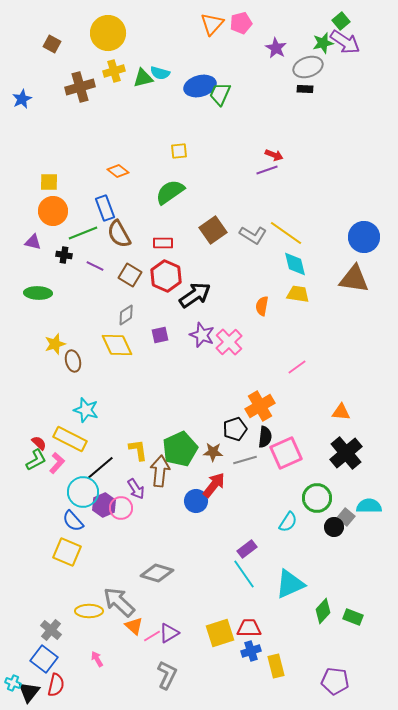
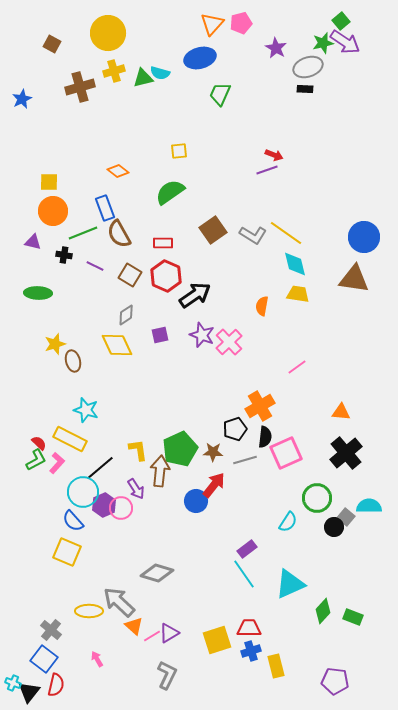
blue ellipse at (200, 86): moved 28 px up
yellow square at (220, 633): moved 3 px left, 7 px down
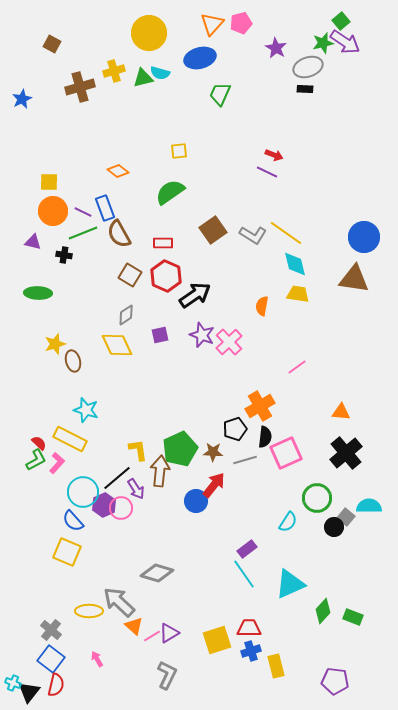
yellow circle at (108, 33): moved 41 px right
purple line at (267, 170): moved 2 px down; rotated 45 degrees clockwise
purple line at (95, 266): moved 12 px left, 54 px up
black line at (100, 468): moved 17 px right, 10 px down
blue square at (44, 659): moved 7 px right
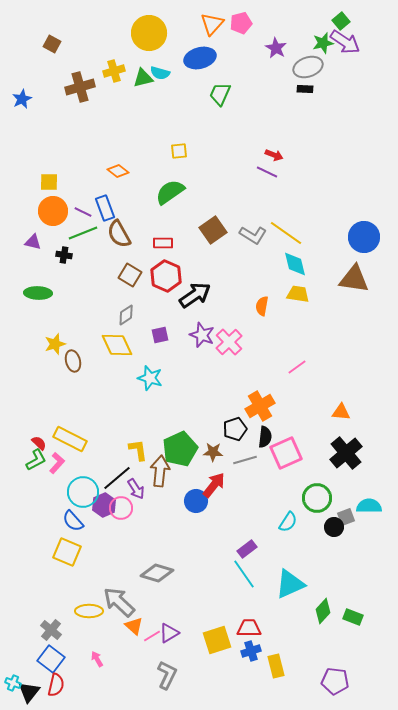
cyan star at (86, 410): moved 64 px right, 32 px up
gray square at (346, 517): rotated 30 degrees clockwise
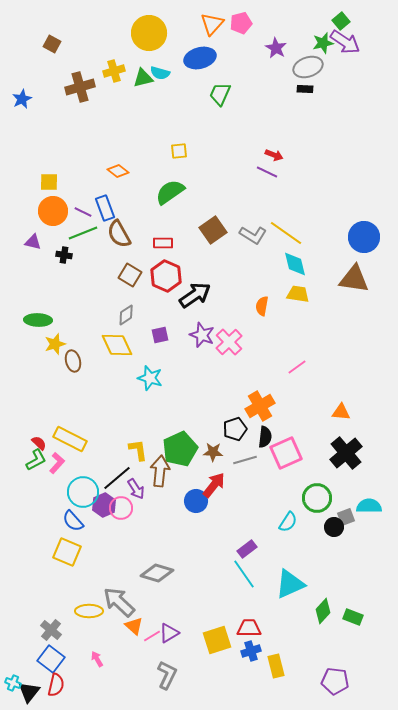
green ellipse at (38, 293): moved 27 px down
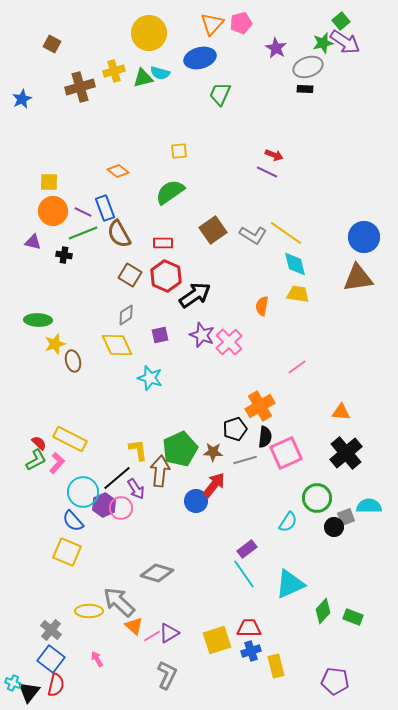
brown triangle at (354, 279): moved 4 px right, 1 px up; rotated 16 degrees counterclockwise
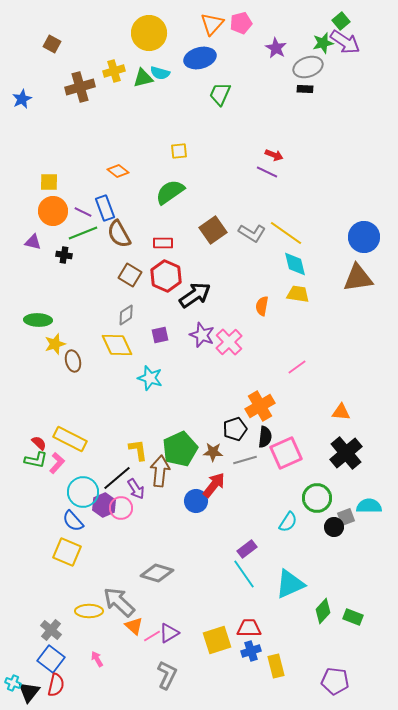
gray L-shape at (253, 235): moved 1 px left, 2 px up
green L-shape at (36, 460): rotated 40 degrees clockwise
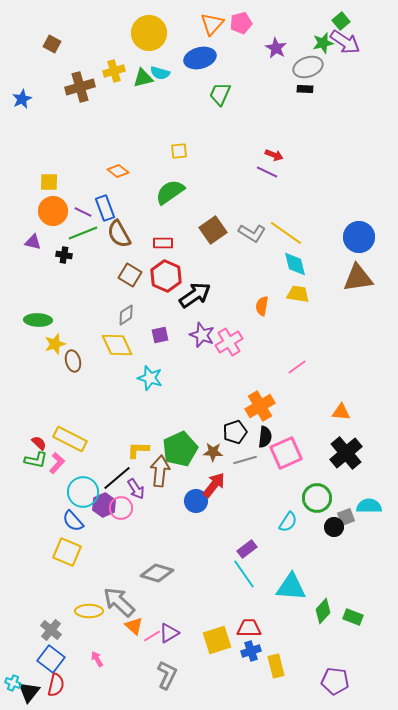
blue circle at (364, 237): moved 5 px left
pink cross at (229, 342): rotated 12 degrees clockwise
black pentagon at (235, 429): moved 3 px down
yellow L-shape at (138, 450): rotated 80 degrees counterclockwise
cyan triangle at (290, 584): moved 1 px right, 3 px down; rotated 28 degrees clockwise
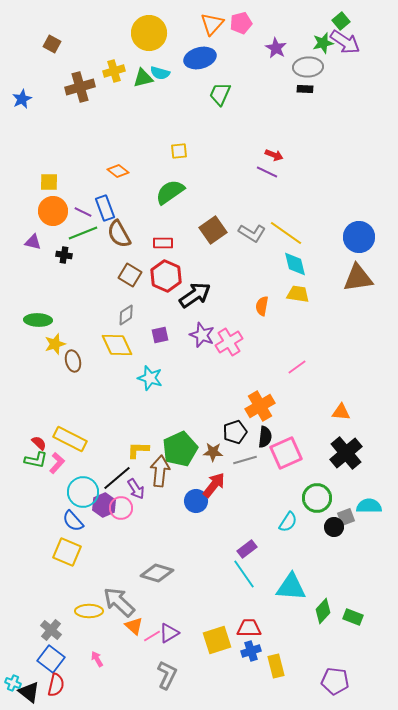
gray ellipse at (308, 67): rotated 16 degrees clockwise
black triangle at (29, 692): rotated 30 degrees counterclockwise
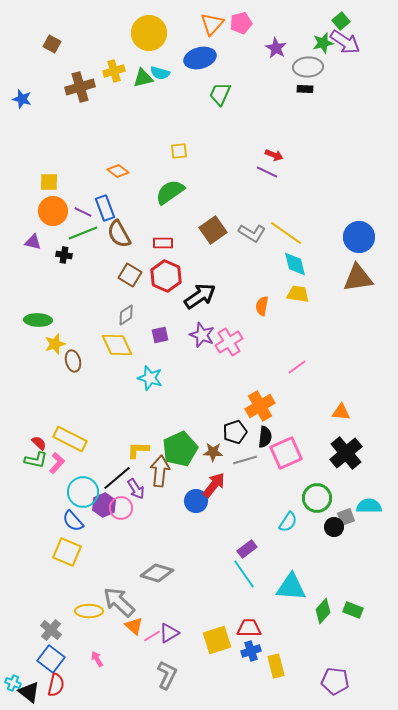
blue star at (22, 99): rotated 30 degrees counterclockwise
black arrow at (195, 295): moved 5 px right, 1 px down
green rectangle at (353, 617): moved 7 px up
